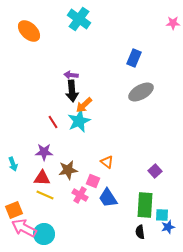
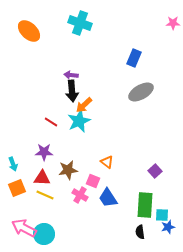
cyan cross: moved 1 px right, 4 px down; rotated 15 degrees counterclockwise
red line: moved 2 px left; rotated 24 degrees counterclockwise
orange square: moved 3 px right, 22 px up
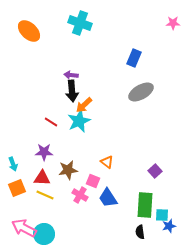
blue star: moved 1 px right, 1 px up
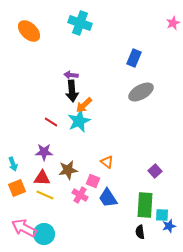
pink star: rotated 24 degrees counterclockwise
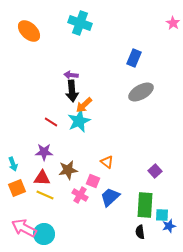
pink star: rotated 16 degrees counterclockwise
blue trapezoid: moved 2 px right, 1 px up; rotated 80 degrees clockwise
